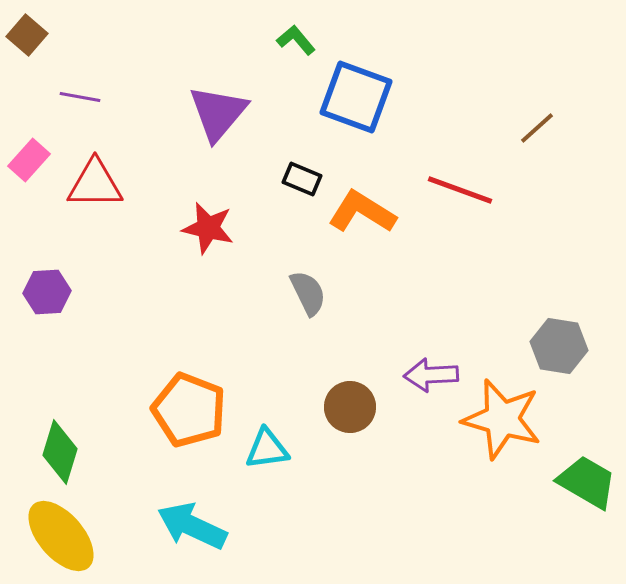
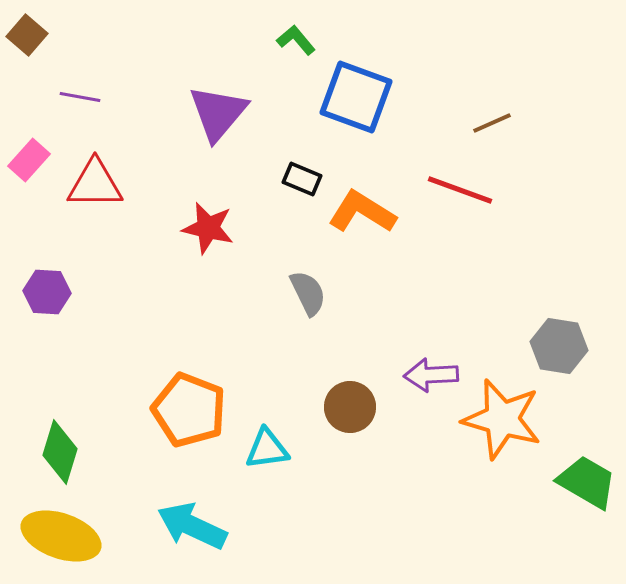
brown line: moved 45 px left, 5 px up; rotated 18 degrees clockwise
purple hexagon: rotated 6 degrees clockwise
yellow ellipse: rotated 30 degrees counterclockwise
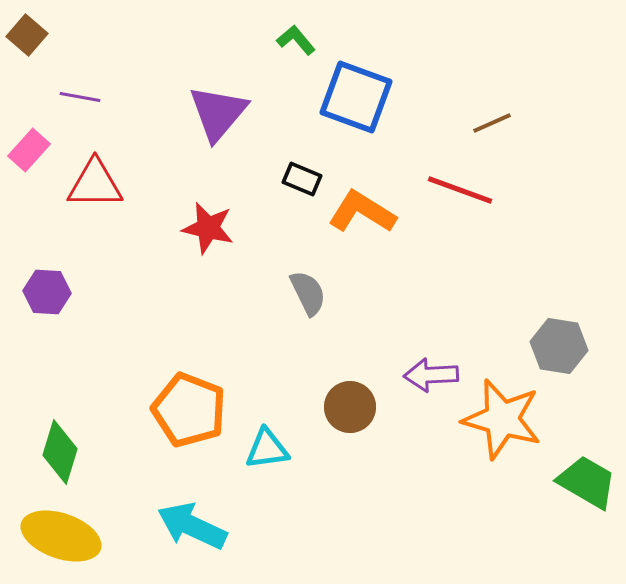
pink rectangle: moved 10 px up
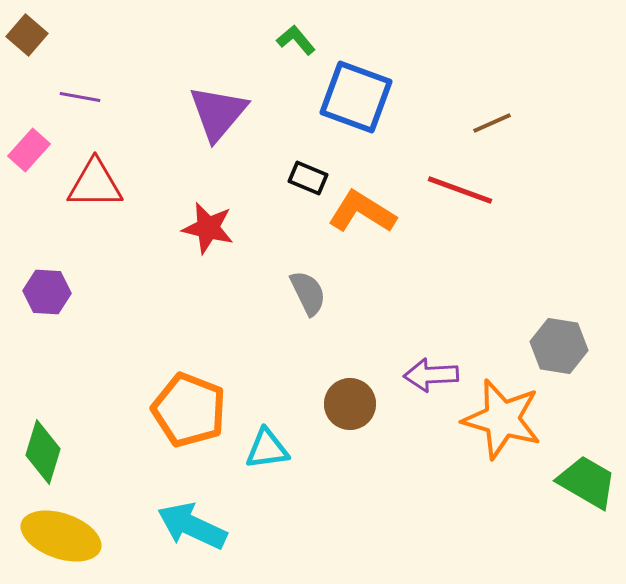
black rectangle: moved 6 px right, 1 px up
brown circle: moved 3 px up
green diamond: moved 17 px left
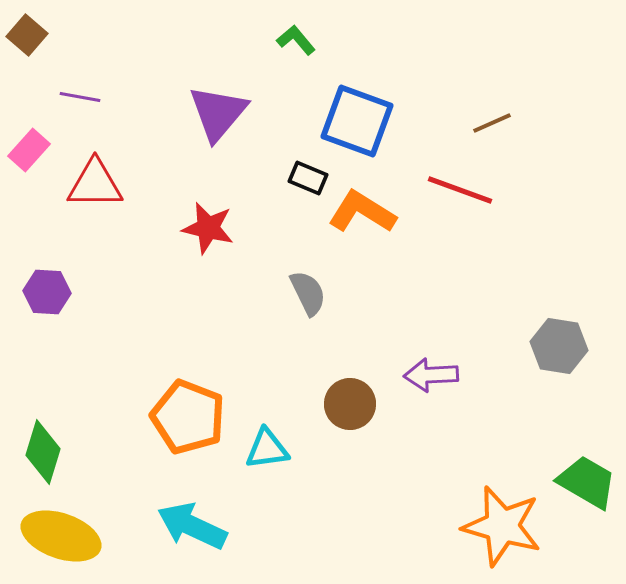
blue square: moved 1 px right, 24 px down
orange pentagon: moved 1 px left, 7 px down
orange star: moved 107 px down
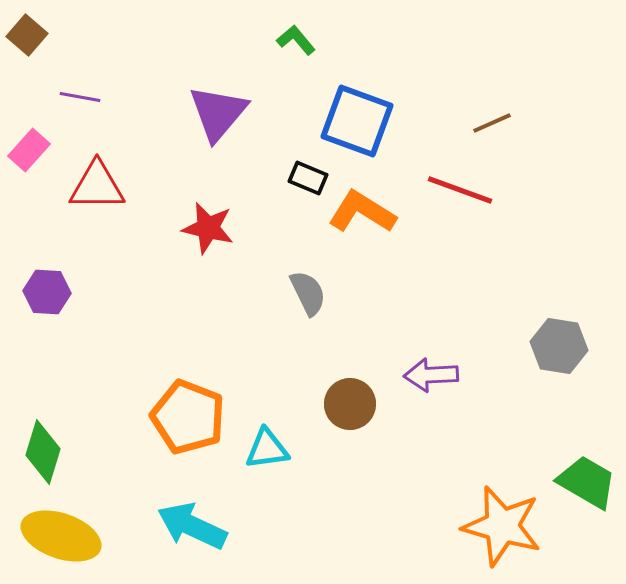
red triangle: moved 2 px right, 2 px down
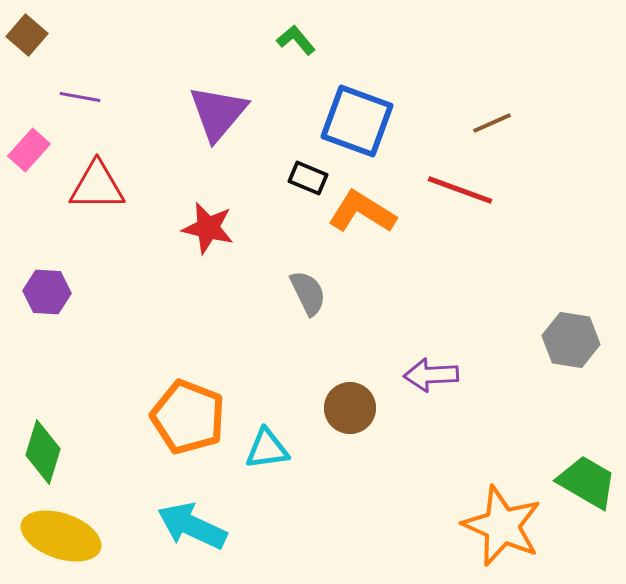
gray hexagon: moved 12 px right, 6 px up
brown circle: moved 4 px down
orange star: rotated 8 degrees clockwise
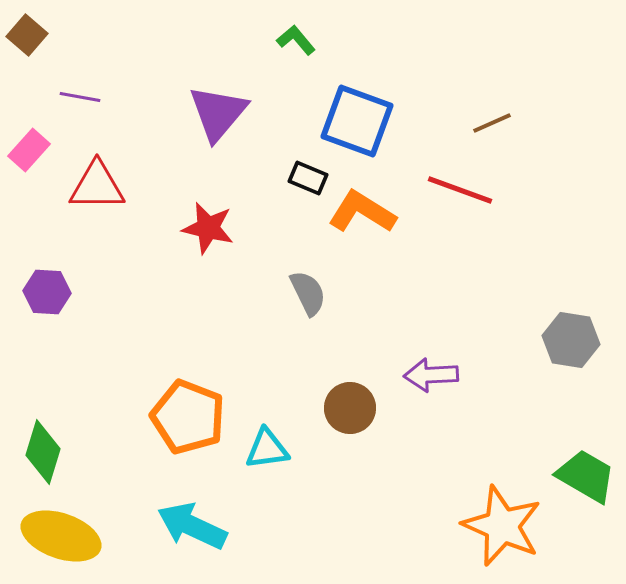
green trapezoid: moved 1 px left, 6 px up
